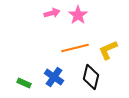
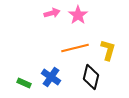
yellow L-shape: rotated 130 degrees clockwise
blue cross: moved 3 px left
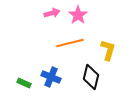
orange line: moved 5 px left, 5 px up
blue cross: rotated 12 degrees counterclockwise
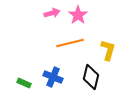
blue cross: moved 2 px right
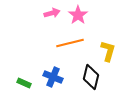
yellow L-shape: moved 1 px down
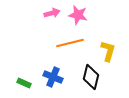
pink star: rotated 24 degrees counterclockwise
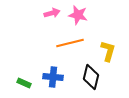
blue cross: rotated 18 degrees counterclockwise
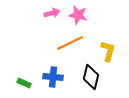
orange line: rotated 12 degrees counterclockwise
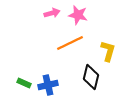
blue cross: moved 5 px left, 8 px down; rotated 18 degrees counterclockwise
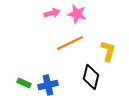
pink star: moved 1 px left, 1 px up
